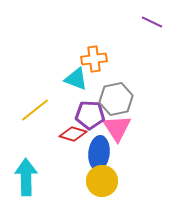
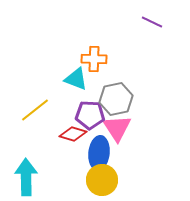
orange cross: rotated 10 degrees clockwise
yellow circle: moved 1 px up
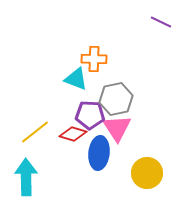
purple line: moved 9 px right
yellow line: moved 22 px down
yellow circle: moved 45 px right, 7 px up
